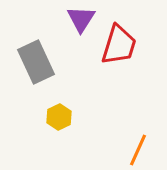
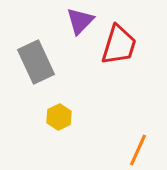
purple triangle: moved 1 px left, 2 px down; rotated 12 degrees clockwise
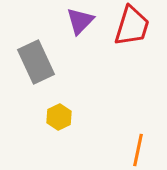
red trapezoid: moved 13 px right, 19 px up
orange line: rotated 12 degrees counterclockwise
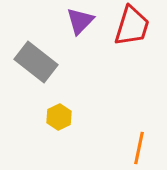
gray rectangle: rotated 27 degrees counterclockwise
orange line: moved 1 px right, 2 px up
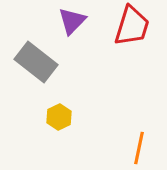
purple triangle: moved 8 px left
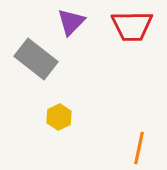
purple triangle: moved 1 px left, 1 px down
red trapezoid: rotated 72 degrees clockwise
gray rectangle: moved 3 px up
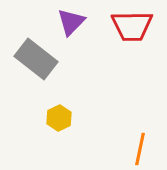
yellow hexagon: moved 1 px down
orange line: moved 1 px right, 1 px down
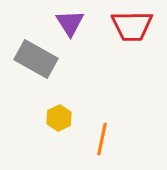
purple triangle: moved 1 px left, 1 px down; rotated 16 degrees counterclockwise
gray rectangle: rotated 9 degrees counterclockwise
orange line: moved 38 px left, 10 px up
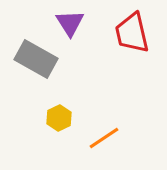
red trapezoid: moved 7 px down; rotated 78 degrees clockwise
orange line: moved 2 px right, 1 px up; rotated 44 degrees clockwise
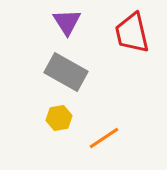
purple triangle: moved 3 px left, 1 px up
gray rectangle: moved 30 px right, 13 px down
yellow hexagon: rotated 15 degrees clockwise
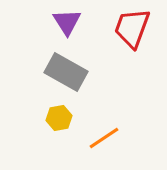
red trapezoid: moved 5 px up; rotated 33 degrees clockwise
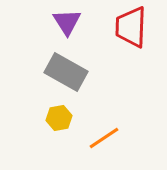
red trapezoid: moved 1 px left, 1 px up; rotated 18 degrees counterclockwise
